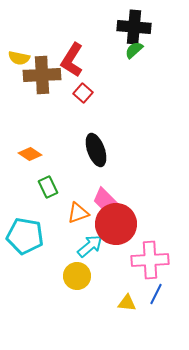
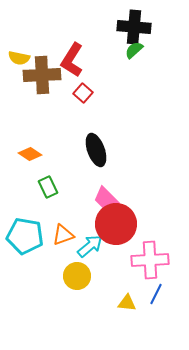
pink trapezoid: moved 1 px right, 1 px up
orange triangle: moved 15 px left, 22 px down
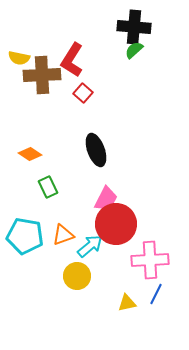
pink trapezoid: rotated 108 degrees counterclockwise
yellow triangle: rotated 18 degrees counterclockwise
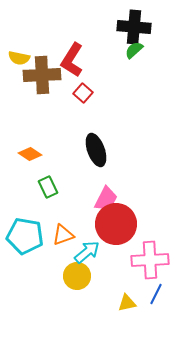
cyan arrow: moved 3 px left, 6 px down
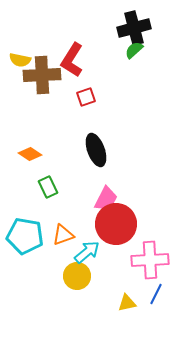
black cross: moved 1 px down; rotated 20 degrees counterclockwise
yellow semicircle: moved 1 px right, 2 px down
red square: moved 3 px right, 4 px down; rotated 30 degrees clockwise
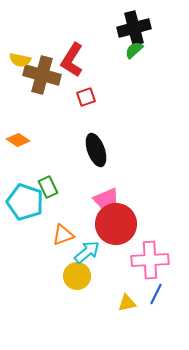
brown cross: rotated 18 degrees clockwise
orange diamond: moved 12 px left, 14 px up
pink trapezoid: rotated 40 degrees clockwise
cyan pentagon: moved 34 px up; rotated 9 degrees clockwise
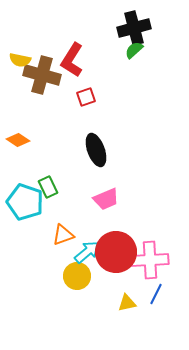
red circle: moved 28 px down
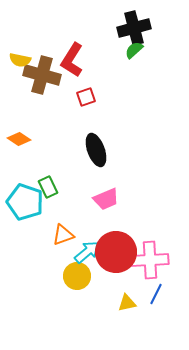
orange diamond: moved 1 px right, 1 px up
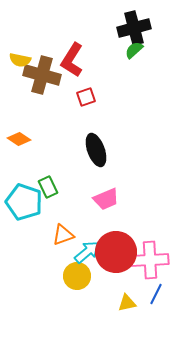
cyan pentagon: moved 1 px left
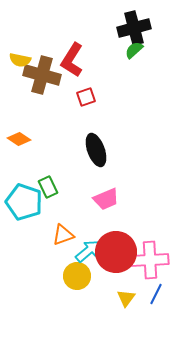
cyan arrow: moved 1 px right, 1 px up
yellow triangle: moved 1 px left, 5 px up; rotated 42 degrees counterclockwise
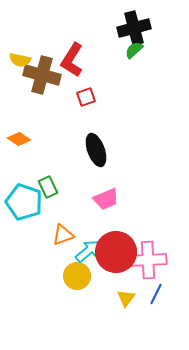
pink cross: moved 2 px left
